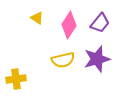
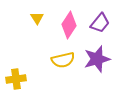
yellow triangle: rotated 24 degrees clockwise
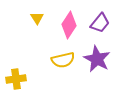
purple star: rotated 28 degrees counterclockwise
